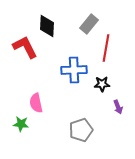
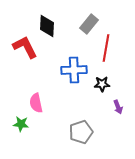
gray pentagon: moved 2 px down
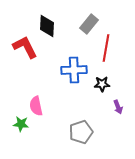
pink semicircle: moved 3 px down
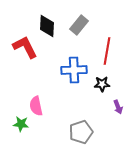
gray rectangle: moved 10 px left, 1 px down
red line: moved 1 px right, 3 px down
